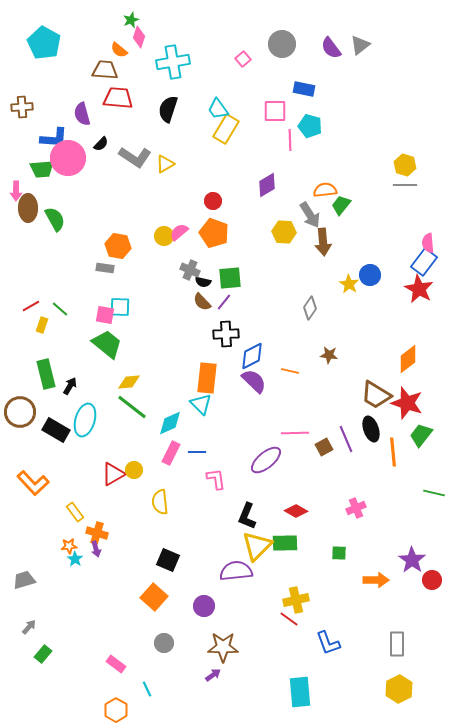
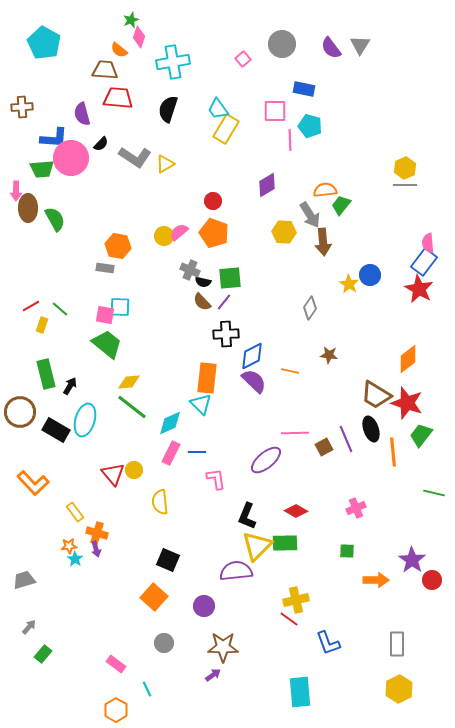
gray triangle at (360, 45): rotated 20 degrees counterclockwise
pink circle at (68, 158): moved 3 px right
yellow hexagon at (405, 165): moved 3 px down; rotated 20 degrees clockwise
red triangle at (113, 474): rotated 40 degrees counterclockwise
green square at (339, 553): moved 8 px right, 2 px up
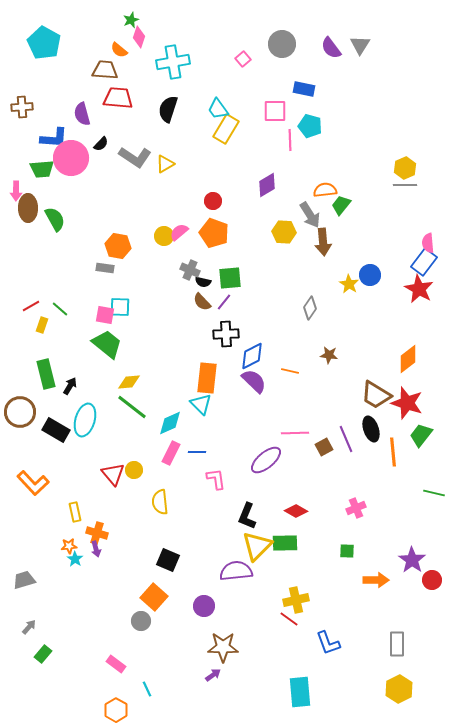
yellow rectangle at (75, 512): rotated 24 degrees clockwise
gray circle at (164, 643): moved 23 px left, 22 px up
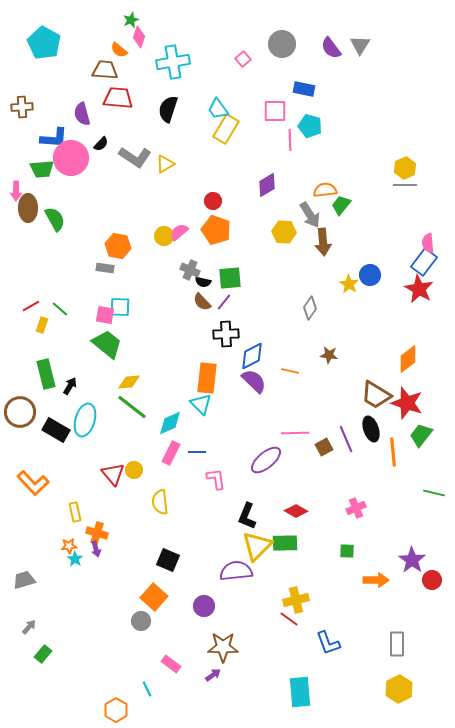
orange pentagon at (214, 233): moved 2 px right, 3 px up
pink rectangle at (116, 664): moved 55 px right
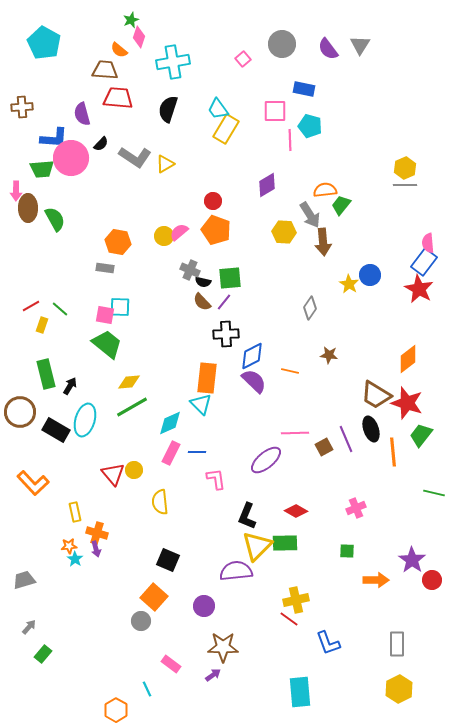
purple semicircle at (331, 48): moved 3 px left, 1 px down
orange hexagon at (118, 246): moved 4 px up
green line at (132, 407): rotated 68 degrees counterclockwise
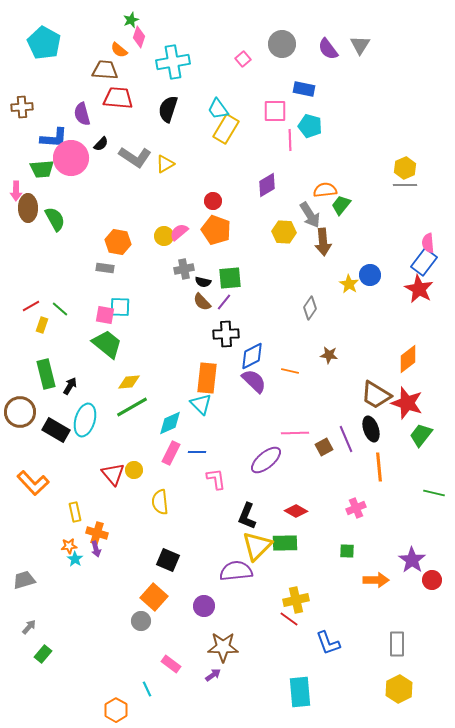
gray cross at (190, 270): moved 6 px left, 1 px up; rotated 36 degrees counterclockwise
orange line at (393, 452): moved 14 px left, 15 px down
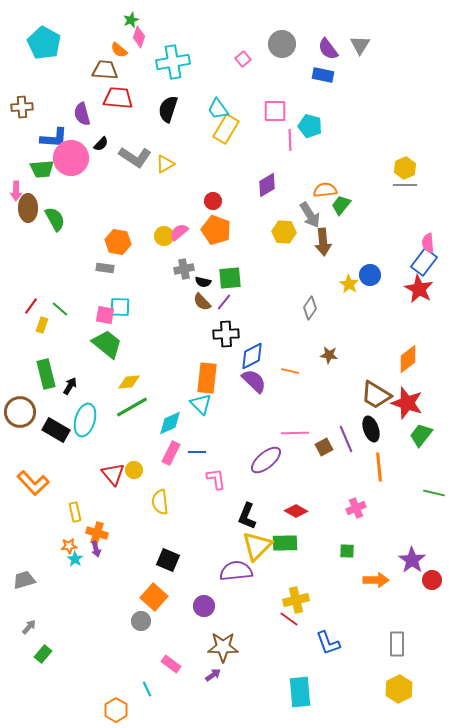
blue rectangle at (304, 89): moved 19 px right, 14 px up
red line at (31, 306): rotated 24 degrees counterclockwise
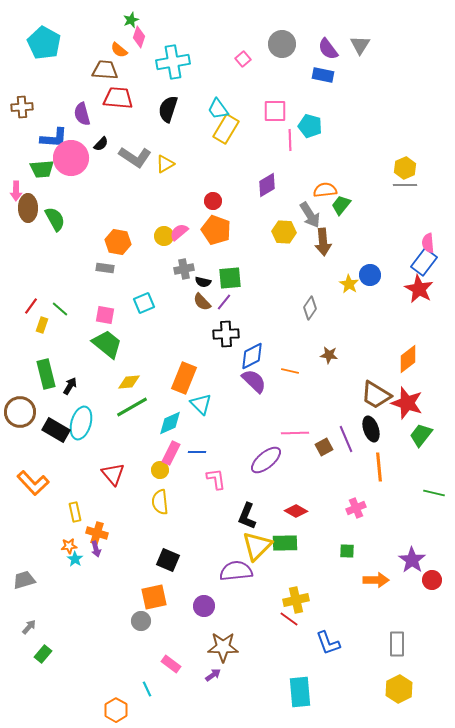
cyan square at (120, 307): moved 24 px right, 4 px up; rotated 25 degrees counterclockwise
orange rectangle at (207, 378): moved 23 px left; rotated 16 degrees clockwise
cyan ellipse at (85, 420): moved 4 px left, 3 px down
yellow circle at (134, 470): moved 26 px right
orange square at (154, 597): rotated 36 degrees clockwise
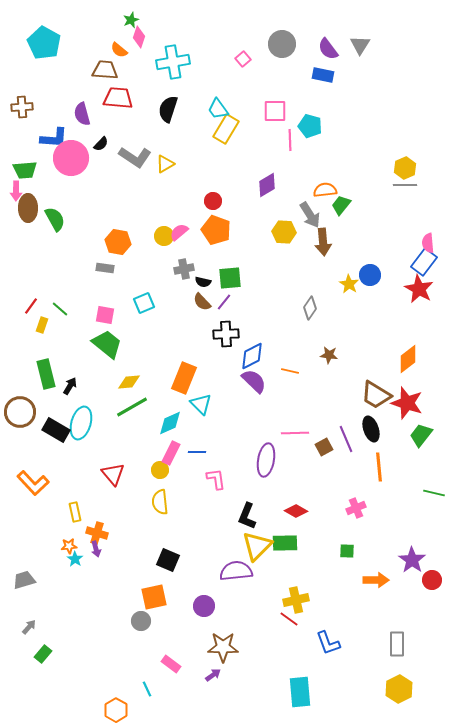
green trapezoid at (42, 169): moved 17 px left, 1 px down
purple ellipse at (266, 460): rotated 40 degrees counterclockwise
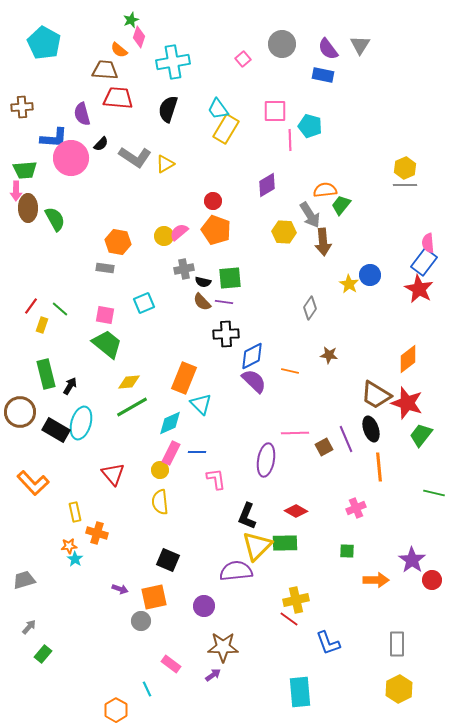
purple line at (224, 302): rotated 60 degrees clockwise
purple arrow at (96, 549): moved 24 px right, 40 px down; rotated 56 degrees counterclockwise
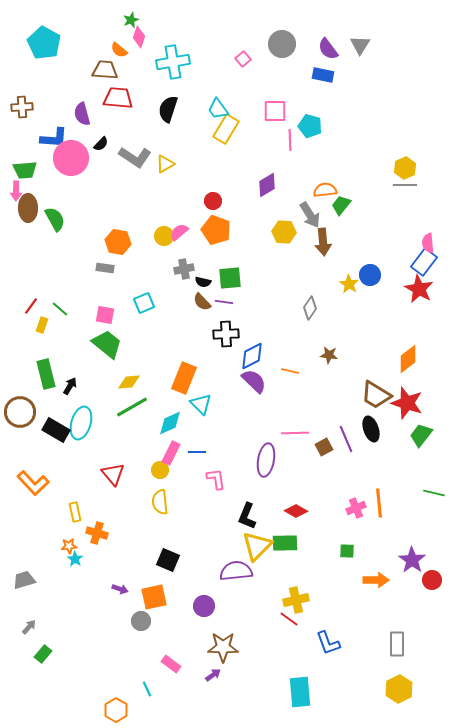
orange line at (379, 467): moved 36 px down
